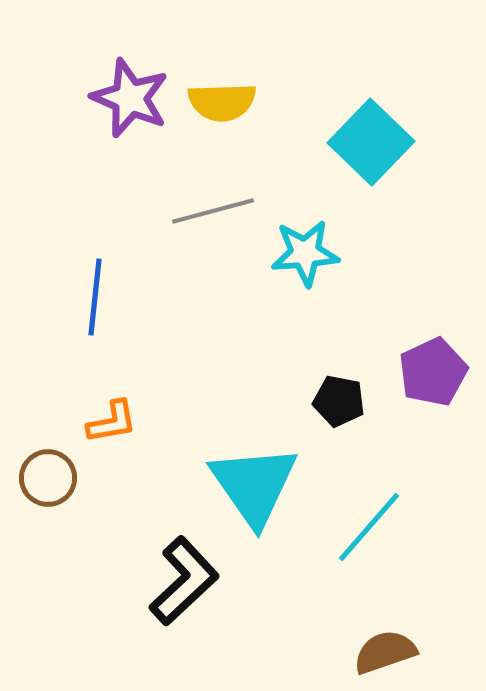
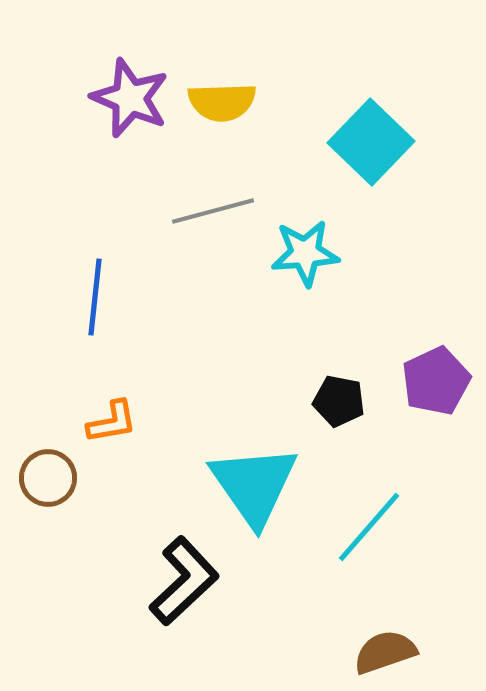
purple pentagon: moved 3 px right, 9 px down
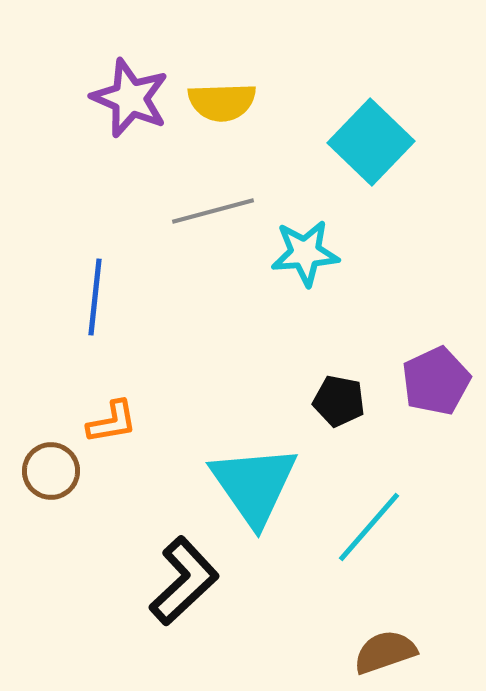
brown circle: moved 3 px right, 7 px up
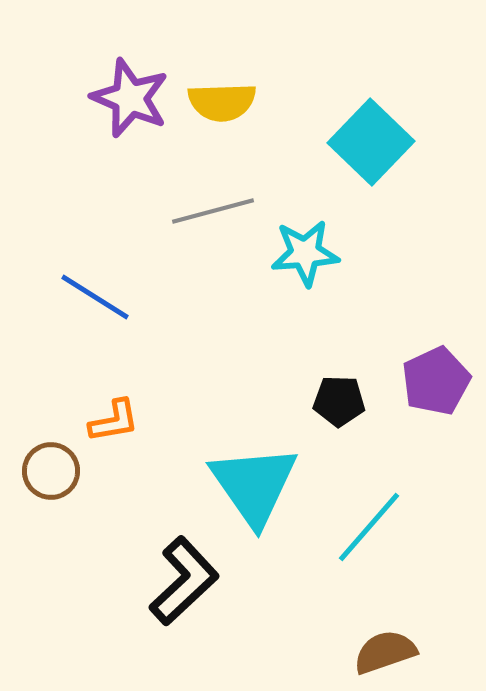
blue line: rotated 64 degrees counterclockwise
black pentagon: rotated 9 degrees counterclockwise
orange L-shape: moved 2 px right, 1 px up
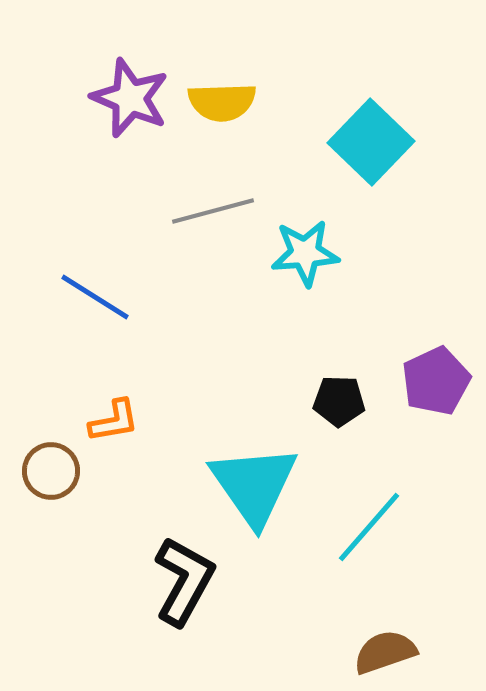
black L-shape: rotated 18 degrees counterclockwise
